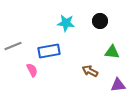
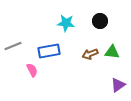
brown arrow: moved 17 px up; rotated 49 degrees counterclockwise
purple triangle: rotated 28 degrees counterclockwise
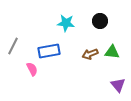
gray line: rotated 42 degrees counterclockwise
pink semicircle: moved 1 px up
purple triangle: rotated 35 degrees counterclockwise
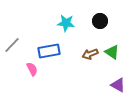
gray line: moved 1 px left, 1 px up; rotated 18 degrees clockwise
green triangle: rotated 28 degrees clockwise
purple triangle: rotated 21 degrees counterclockwise
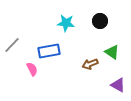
brown arrow: moved 10 px down
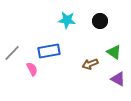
cyan star: moved 1 px right, 3 px up
gray line: moved 8 px down
green triangle: moved 2 px right
purple triangle: moved 6 px up
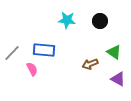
blue rectangle: moved 5 px left, 1 px up; rotated 15 degrees clockwise
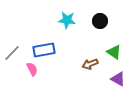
blue rectangle: rotated 15 degrees counterclockwise
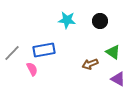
green triangle: moved 1 px left
